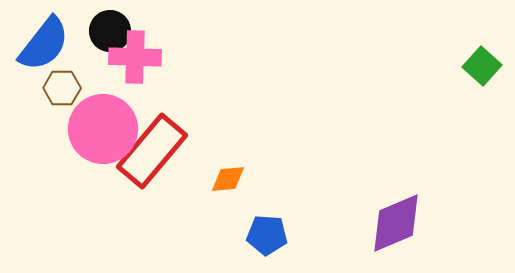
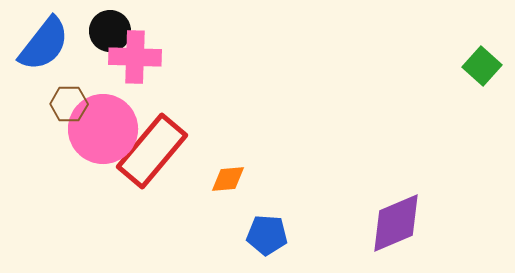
brown hexagon: moved 7 px right, 16 px down
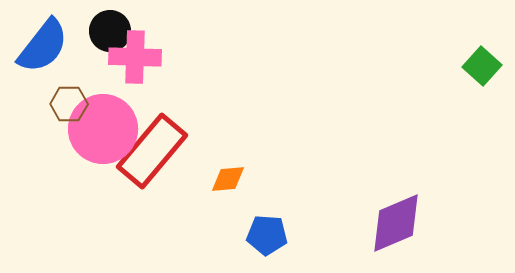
blue semicircle: moved 1 px left, 2 px down
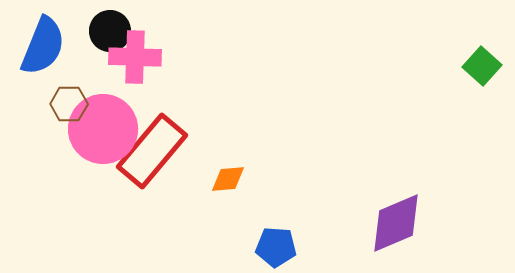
blue semicircle: rotated 16 degrees counterclockwise
blue pentagon: moved 9 px right, 12 px down
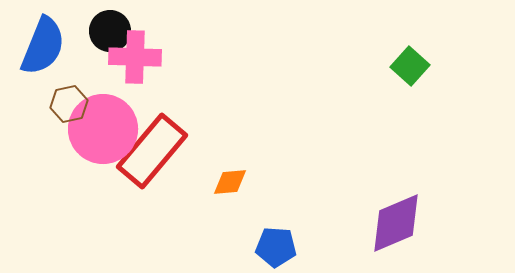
green square: moved 72 px left
brown hexagon: rotated 12 degrees counterclockwise
orange diamond: moved 2 px right, 3 px down
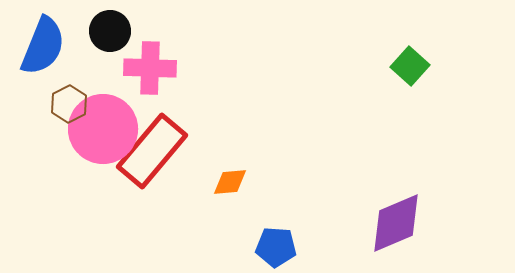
pink cross: moved 15 px right, 11 px down
brown hexagon: rotated 15 degrees counterclockwise
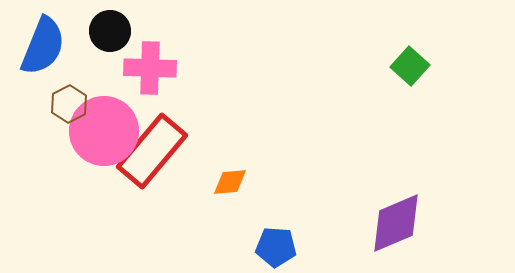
pink circle: moved 1 px right, 2 px down
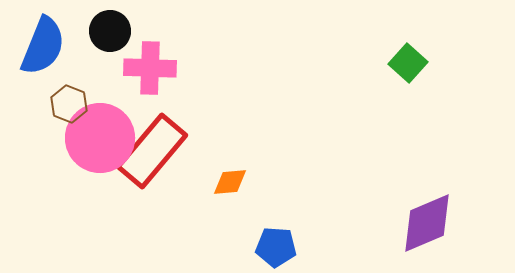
green square: moved 2 px left, 3 px up
brown hexagon: rotated 12 degrees counterclockwise
pink circle: moved 4 px left, 7 px down
purple diamond: moved 31 px right
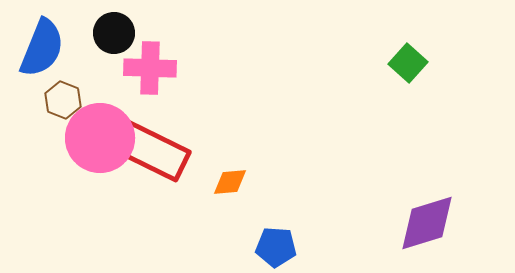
black circle: moved 4 px right, 2 px down
blue semicircle: moved 1 px left, 2 px down
brown hexagon: moved 6 px left, 4 px up
red rectangle: rotated 76 degrees clockwise
purple diamond: rotated 6 degrees clockwise
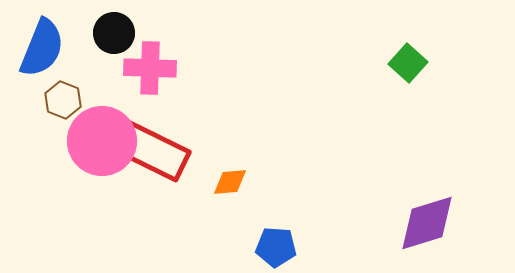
pink circle: moved 2 px right, 3 px down
